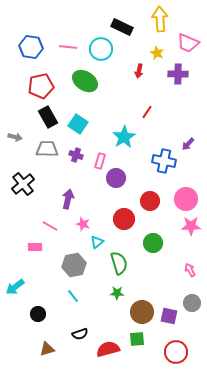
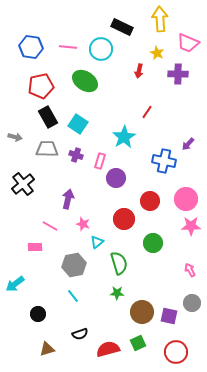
cyan arrow at (15, 287): moved 3 px up
green square at (137, 339): moved 1 px right, 4 px down; rotated 21 degrees counterclockwise
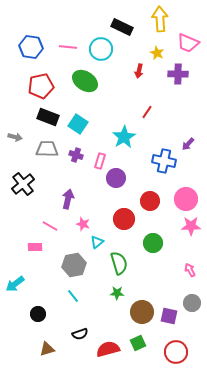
black rectangle at (48, 117): rotated 40 degrees counterclockwise
